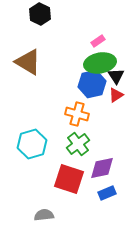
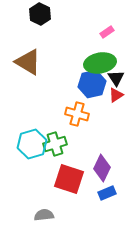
pink rectangle: moved 9 px right, 9 px up
black triangle: moved 2 px down
green cross: moved 23 px left; rotated 20 degrees clockwise
purple diamond: rotated 52 degrees counterclockwise
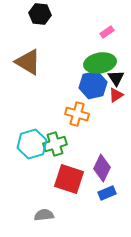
black hexagon: rotated 20 degrees counterclockwise
blue hexagon: moved 1 px right, 1 px down
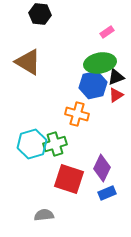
black triangle: moved 1 px up; rotated 42 degrees clockwise
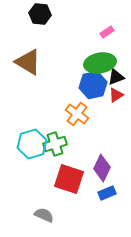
orange cross: rotated 20 degrees clockwise
gray semicircle: rotated 30 degrees clockwise
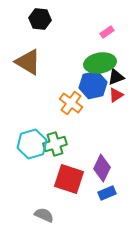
black hexagon: moved 5 px down
orange cross: moved 6 px left, 11 px up
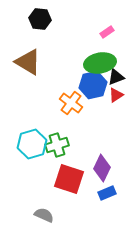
green cross: moved 2 px right, 1 px down
